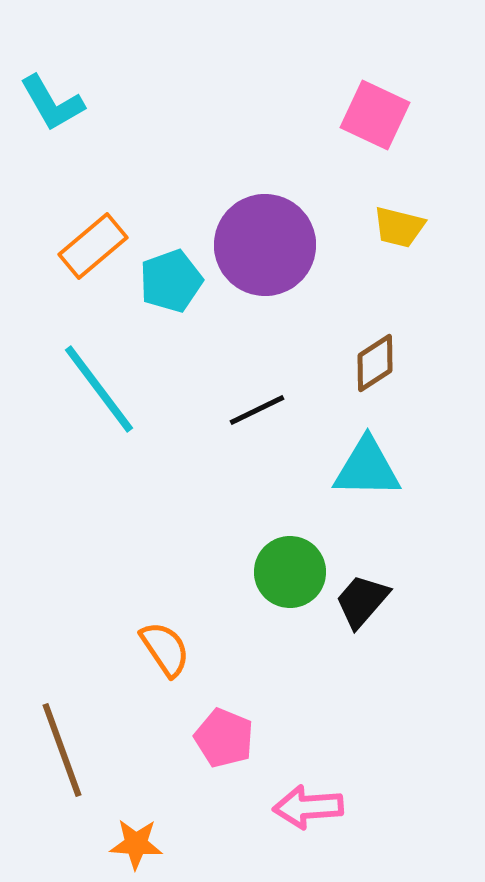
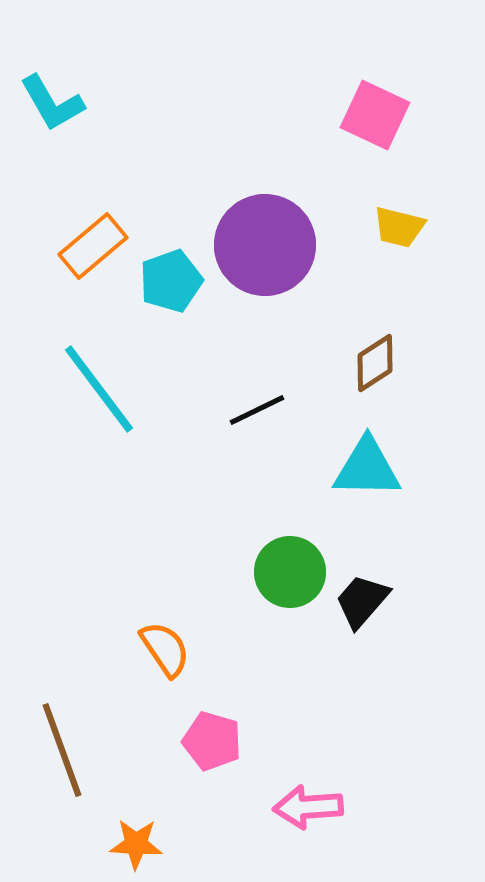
pink pentagon: moved 12 px left, 3 px down; rotated 6 degrees counterclockwise
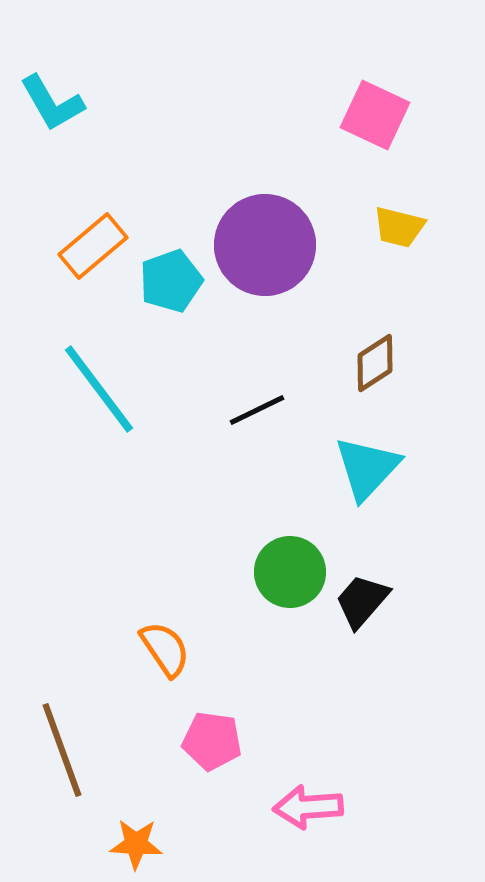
cyan triangle: rotated 48 degrees counterclockwise
pink pentagon: rotated 8 degrees counterclockwise
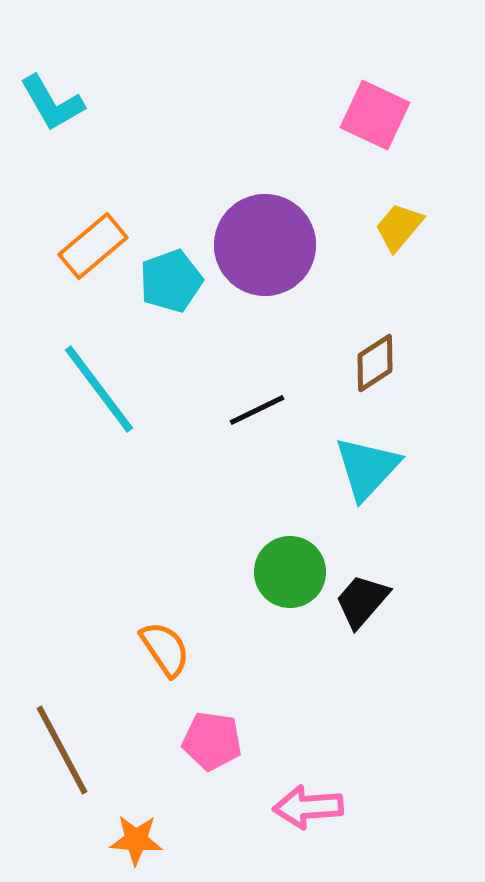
yellow trapezoid: rotated 116 degrees clockwise
brown line: rotated 8 degrees counterclockwise
orange star: moved 4 px up
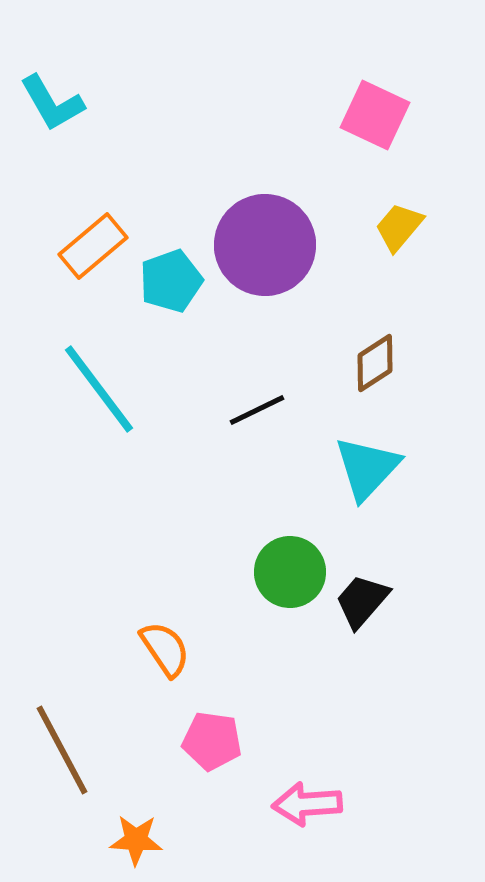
pink arrow: moved 1 px left, 3 px up
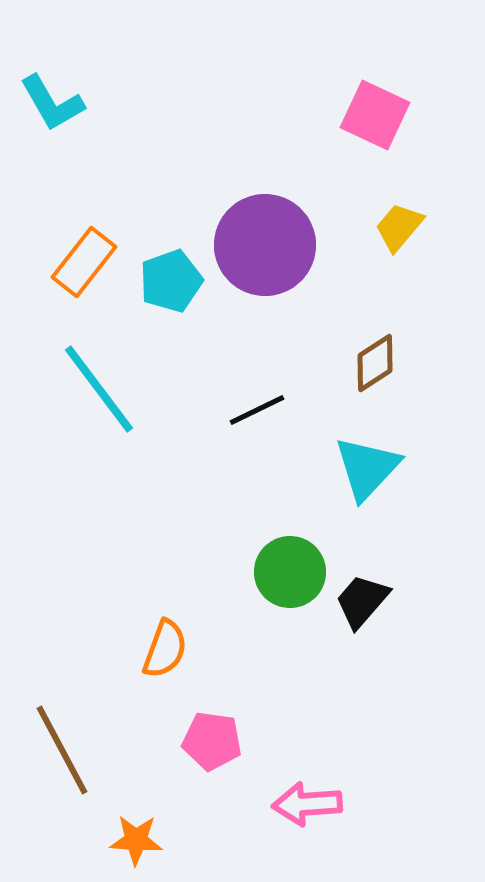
orange rectangle: moved 9 px left, 16 px down; rotated 12 degrees counterclockwise
orange semicircle: rotated 54 degrees clockwise
